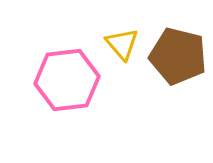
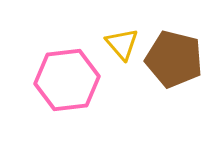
brown pentagon: moved 4 px left, 3 px down
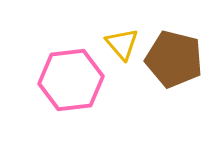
pink hexagon: moved 4 px right
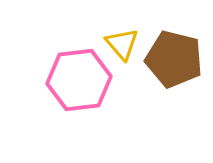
pink hexagon: moved 8 px right
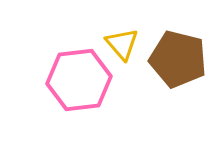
brown pentagon: moved 4 px right
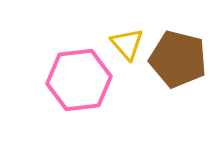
yellow triangle: moved 5 px right
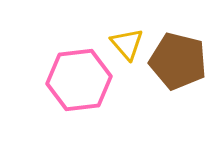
brown pentagon: moved 2 px down
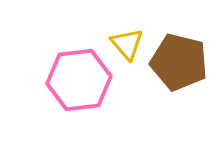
brown pentagon: moved 1 px right, 1 px down
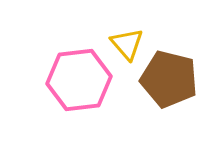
brown pentagon: moved 10 px left, 17 px down
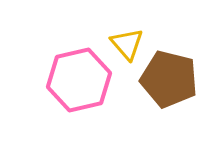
pink hexagon: rotated 6 degrees counterclockwise
